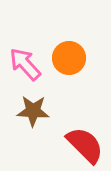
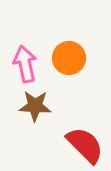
pink arrow: rotated 30 degrees clockwise
brown star: moved 2 px right, 5 px up
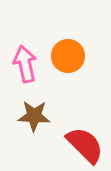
orange circle: moved 1 px left, 2 px up
brown star: moved 1 px left, 10 px down
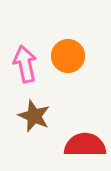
brown star: rotated 20 degrees clockwise
red semicircle: rotated 45 degrees counterclockwise
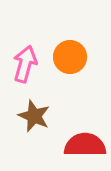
orange circle: moved 2 px right, 1 px down
pink arrow: rotated 27 degrees clockwise
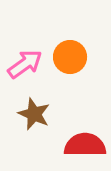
pink arrow: rotated 39 degrees clockwise
brown star: moved 2 px up
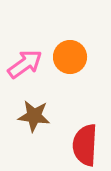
brown star: moved 2 px down; rotated 16 degrees counterclockwise
red semicircle: rotated 87 degrees counterclockwise
